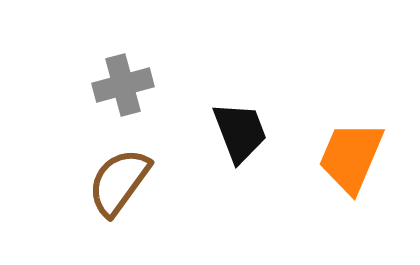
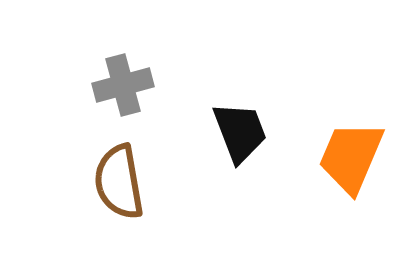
brown semicircle: rotated 46 degrees counterclockwise
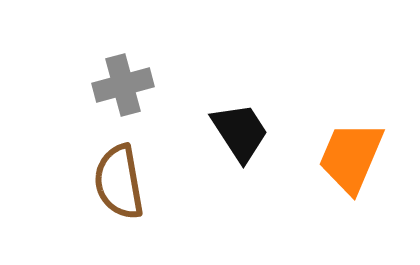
black trapezoid: rotated 12 degrees counterclockwise
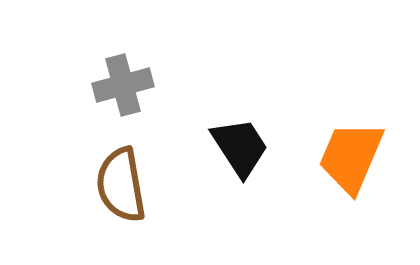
black trapezoid: moved 15 px down
brown semicircle: moved 2 px right, 3 px down
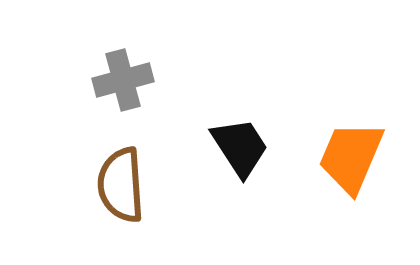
gray cross: moved 5 px up
brown semicircle: rotated 6 degrees clockwise
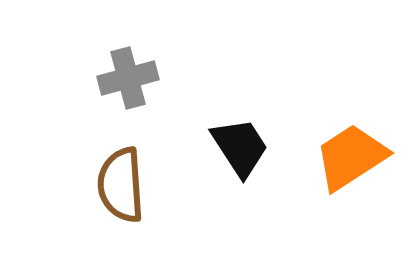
gray cross: moved 5 px right, 2 px up
orange trapezoid: rotated 34 degrees clockwise
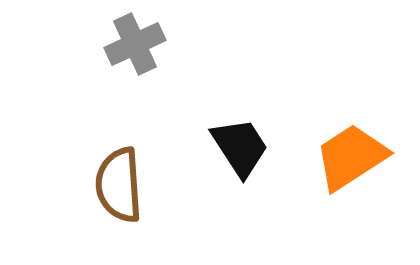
gray cross: moved 7 px right, 34 px up; rotated 10 degrees counterclockwise
brown semicircle: moved 2 px left
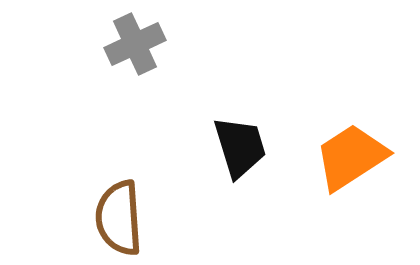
black trapezoid: rotated 16 degrees clockwise
brown semicircle: moved 33 px down
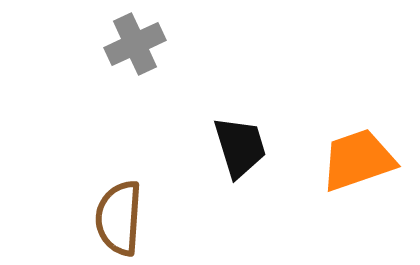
orange trapezoid: moved 7 px right, 3 px down; rotated 14 degrees clockwise
brown semicircle: rotated 8 degrees clockwise
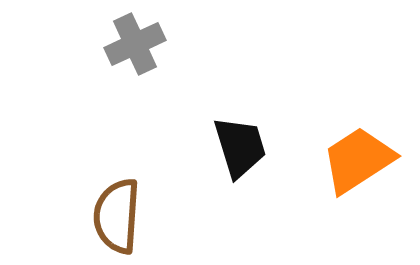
orange trapezoid: rotated 14 degrees counterclockwise
brown semicircle: moved 2 px left, 2 px up
